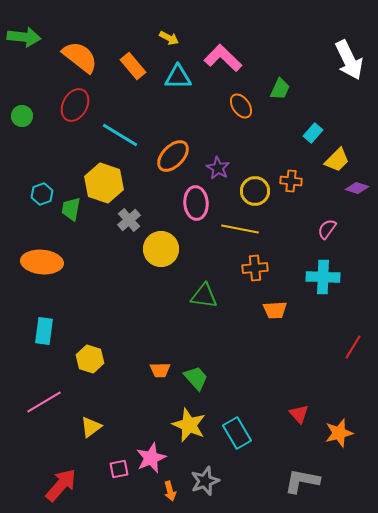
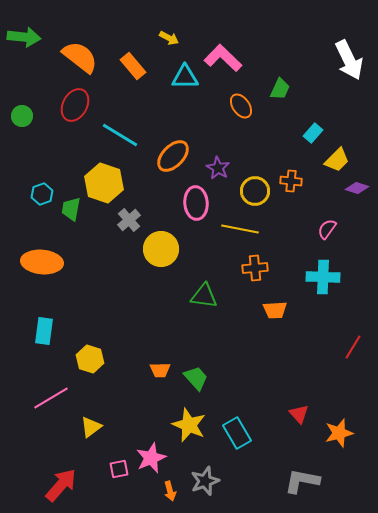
cyan triangle at (178, 77): moved 7 px right
pink line at (44, 402): moved 7 px right, 4 px up
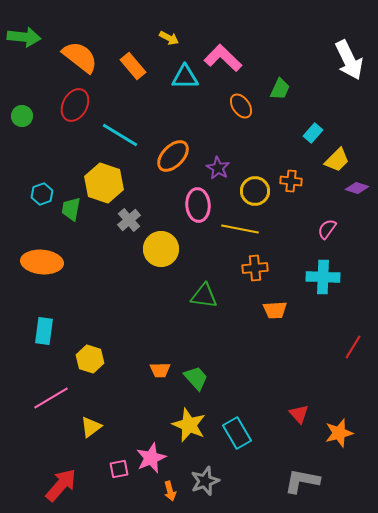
pink ellipse at (196, 203): moved 2 px right, 2 px down
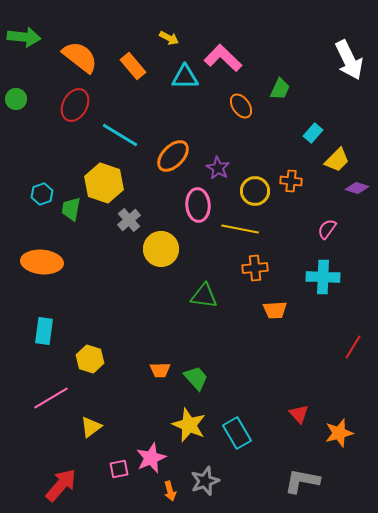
green circle at (22, 116): moved 6 px left, 17 px up
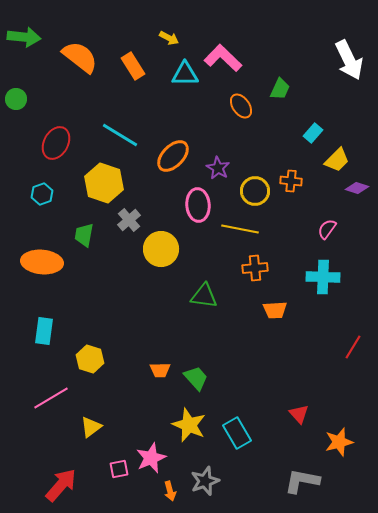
orange rectangle at (133, 66): rotated 8 degrees clockwise
cyan triangle at (185, 77): moved 3 px up
red ellipse at (75, 105): moved 19 px left, 38 px down
green trapezoid at (71, 209): moved 13 px right, 26 px down
orange star at (339, 433): moved 9 px down
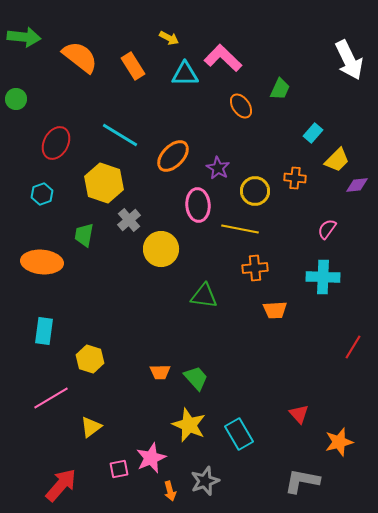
orange cross at (291, 181): moved 4 px right, 3 px up
purple diamond at (357, 188): moved 3 px up; rotated 25 degrees counterclockwise
orange trapezoid at (160, 370): moved 2 px down
cyan rectangle at (237, 433): moved 2 px right, 1 px down
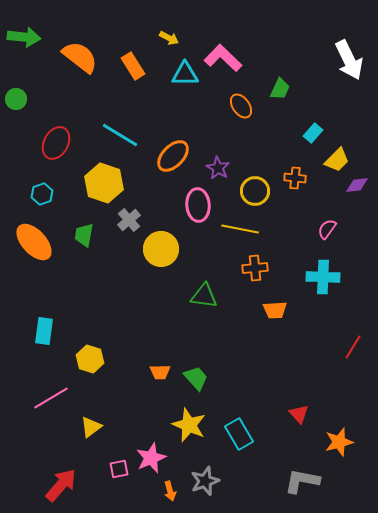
orange ellipse at (42, 262): moved 8 px left, 20 px up; rotated 42 degrees clockwise
